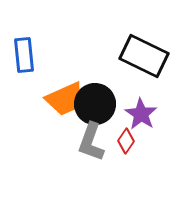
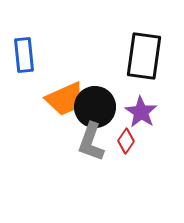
black rectangle: rotated 72 degrees clockwise
black circle: moved 3 px down
purple star: moved 2 px up
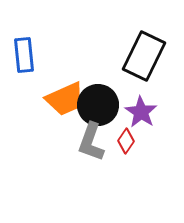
black rectangle: rotated 18 degrees clockwise
black circle: moved 3 px right, 2 px up
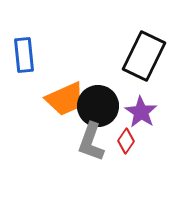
black circle: moved 1 px down
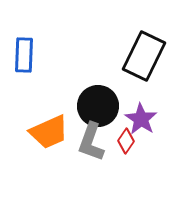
blue rectangle: rotated 8 degrees clockwise
orange trapezoid: moved 16 px left, 33 px down
purple star: moved 7 px down
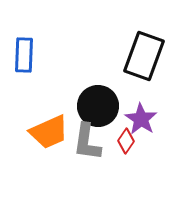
black rectangle: rotated 6 degrees counterclockwise
gray L-shape: moved 4 px left; rotated 12 degrees counterclockwise
